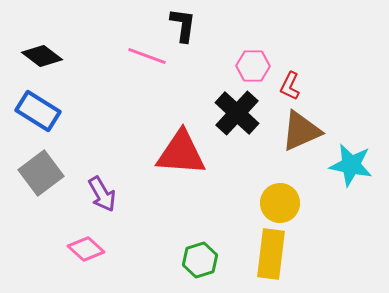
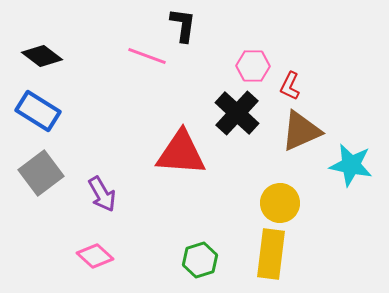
pink diamond: moved 9 px right, 7 px down
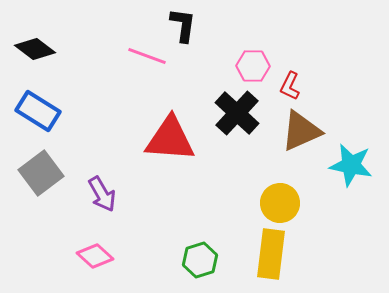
black diamond: moved 7 px left, 7 px up
red triangle: moved 11 px left, 14 px up
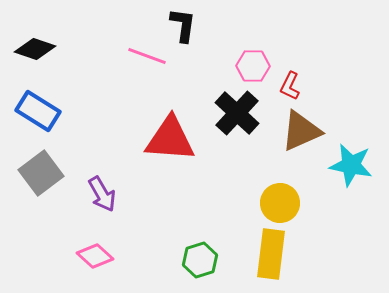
black diamond: rotated 18 degrees counterclockwise
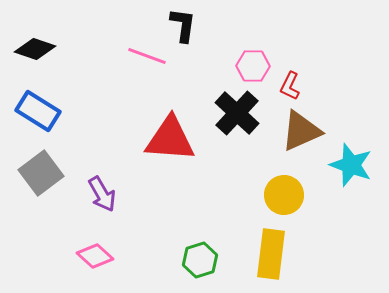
cyan star: rotated 9 degrees clockwise
yellow circle: moved 4 px right, 8 px up
